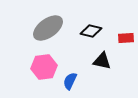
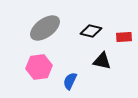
gray ellipse: moved 3 px left
red rectangle: moved 2 px left, 1 px up
pink hexagon: moved 5 px left
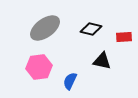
black diamond: moved 2 px up
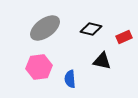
red rectangle: rotated 21 degrees counterclockwise
blue semicircle: moved 2 px up; rotated 30 degrees counterclockwise
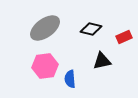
black triangle: rotated 24 degrees counterclockwise
pink hexagon: moved 6 px right, 1 px up
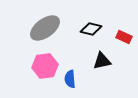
red rectangle: rotated 49 degrees clockwise
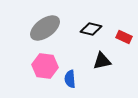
pink hexagon: rotated 15 degrees clockwise
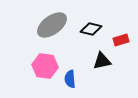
gray ellipse: moved 7 px right, 3 px up
red rectangle: moved 3 px left, 3 px down; rotated 42 degrees counterclockwise
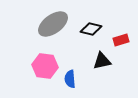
gray ellipse: moved 1 px right, 1 px up
